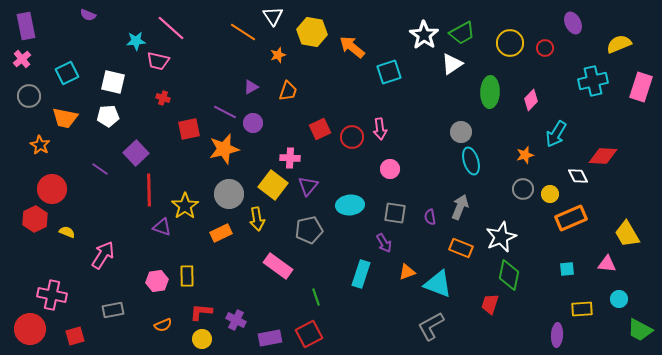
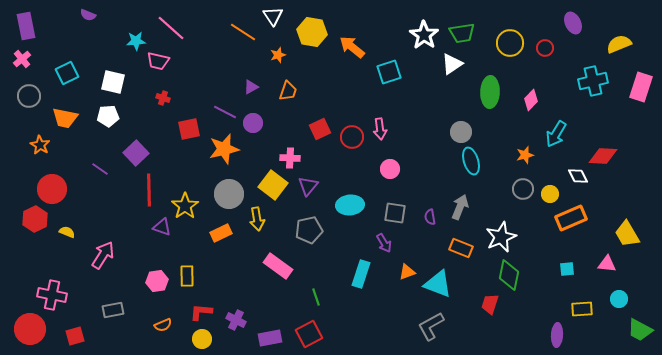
green trapezoid at (462, 33): rotated 20 degrees clockwise
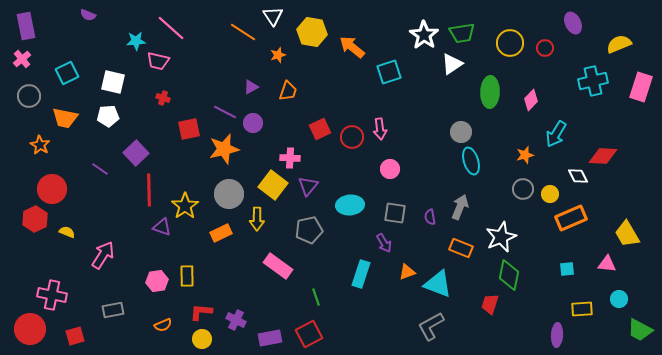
yellow arrow at (257, 219): rotated 10 degrees clockwise
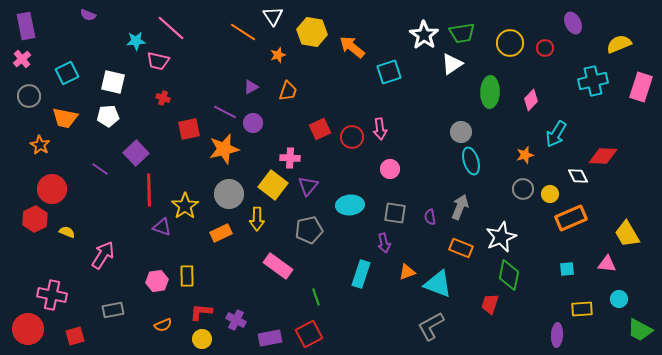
purple arrow at (384, 243): rotated 18 degrees clockwise
red circle at (30, 329): moved 2 px left
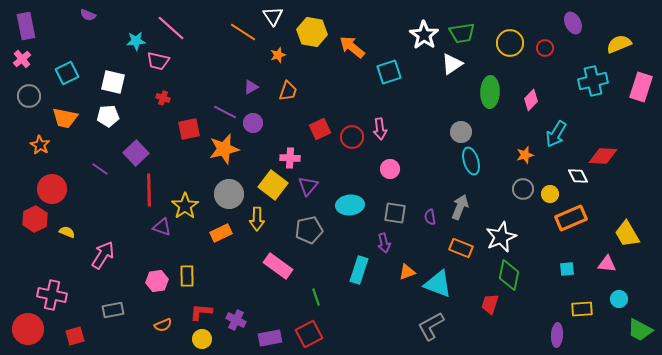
cyan rectangle at (361, 274): moved 2 px left, 4 px up
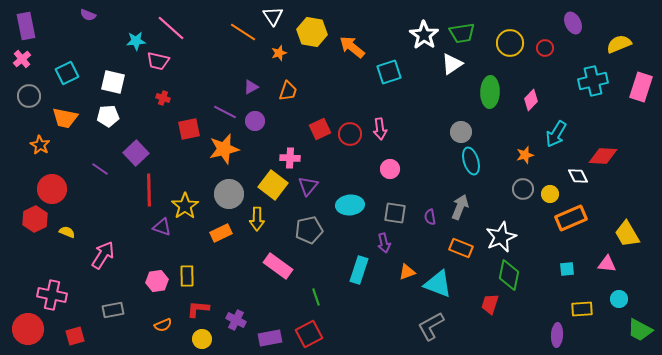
orange star at (278, 55): moved 1 px right, 2 px up
purple circle at (253, 123): moved 2 px right, 2 px up
red circle at (352, 137): moved 2 px left, 3 px up
red L-shape at (201, 312): moved 3 px left, 3 px up
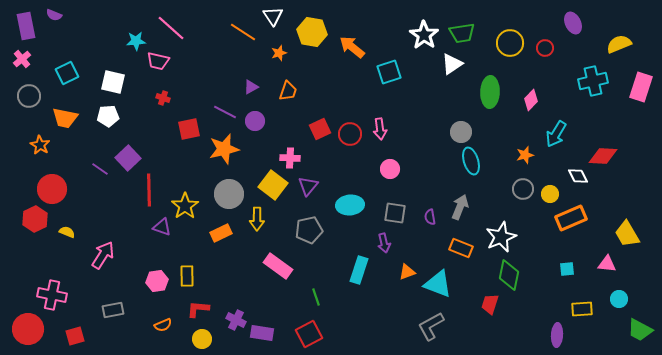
purple semicircle at (88, 15): moved 34 px left
purple square at (136, 153): moved 8 px left, 5 px down
purple rectangle at (270, 338): moved 8 px left, 5 px up; rotated 20 degrees clockwise
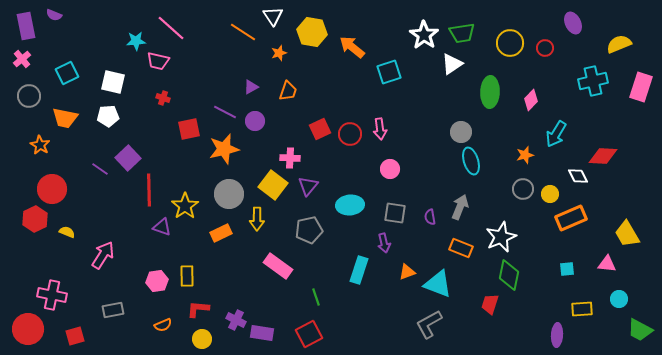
gray L-shape at (431, 326): moved 2 px left, 2 px up
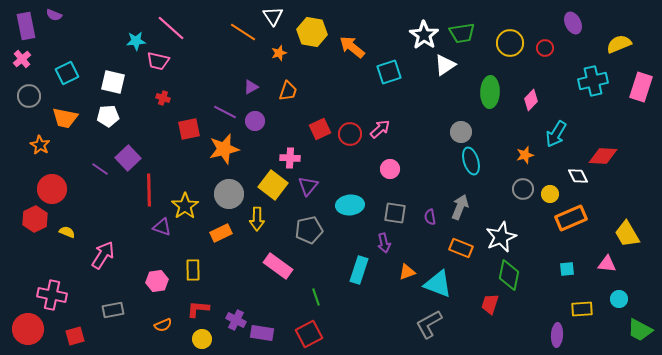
white triangle at (452, 64): moved 7 px left, 1 px down
pink arrow at (380, 129): rotated 125 degrees counterclockwise
yellow rectangle at (187, 276): moved 6 px right, 6 px up
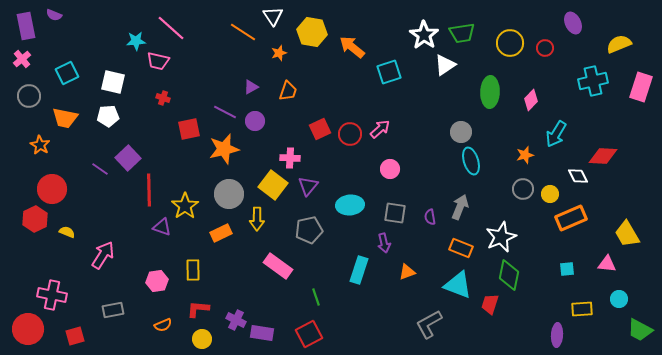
cyan triangle at (438, 284): moved 20 px right, 1 px down
